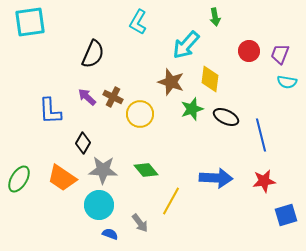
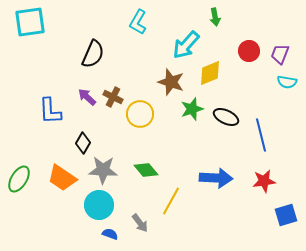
yellow diamond: moved 6 px up; rotated 60 degrees clockwise
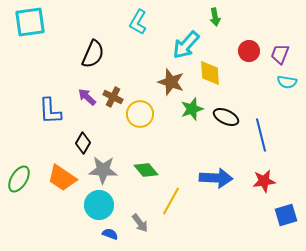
yellow diamond: rotated 72 degrees counterclockwise
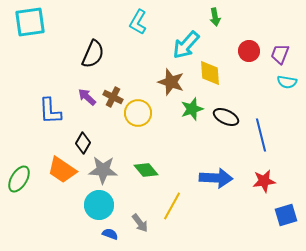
yellow circle: moved 2 px left, 1 px up
orange trapezoid: moved 8 px up
yellow line: moved 1 px right, 5 px down
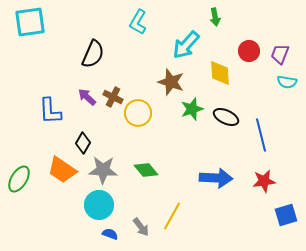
yellow diamond: moved 10 px right
yellow line: moved 10 px down
gray arrow: moved 1 px right, 4 px down
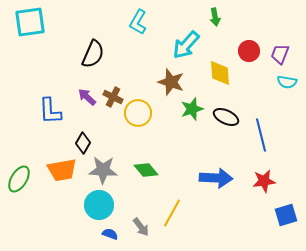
orange trapezoid: rotated 44 degrees counterclockwise
yellow line: moved 3 px up
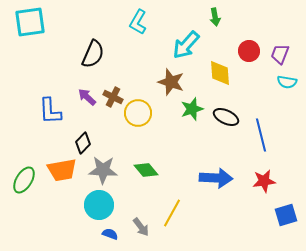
black diamond: rotated 15 degrees clockwise
green ellipse: moved 5 px right, 1 px down
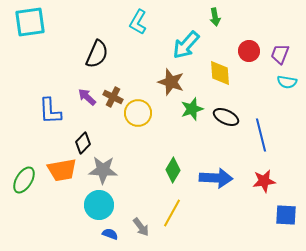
black semicircle: moved 4 px right
green diamond: moved 27 px right; rotated 70 degrees clockwise
blue square: rotated 20 degrees clockwise
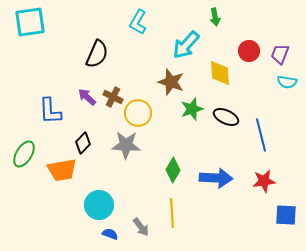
gray star: moved 23 px right, 25 px up
green ellipse: moved 26 px up
yellow line: rotated 32 degrees counterclockwise
